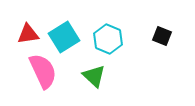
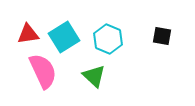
black square: rotated 12 degrees counterclockwise
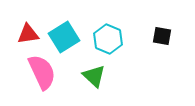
pink semicircle: moved 1 px left, 1 px down
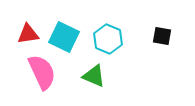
cyan square: rotated 32 degrees counterclockwise
green triangle: rotated 20 degrees counterclockwise
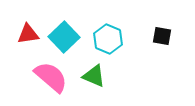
cyan square: rotated 20 degrees clockwise
pink semicircle: moved 9 px right, 5 px down; rotated 24 degrees counterclockwise
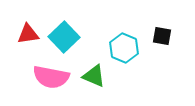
cyan hexagon: moved 16 px right, 9 px down
pink semicircle: rotated 150 degrees clockwise
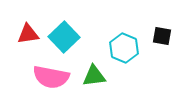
green triangle: rotated 30 degrees counterclockwise
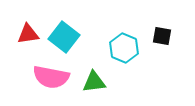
cyan square: rotated 8 degrees counterclockwise
green triangle: moved 6 px down
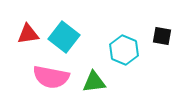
cyan hexagon: moved 2 px down
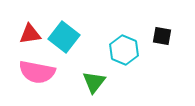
red triangle: moved 2 px right
pink semicircle: moved 14 px left, 5 px up
green triangle: rotated 45 degrees counterclockwise
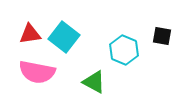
green triangle: rotated 40 degrees counterclockwise
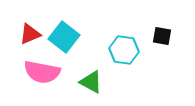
red triangle: rotated 15 degrees counterclockwise
cyan hexagon: rotated 16 degrees counterclockwise
pink semicircle: moved 5 px right
green triangle: moved 3 px left
